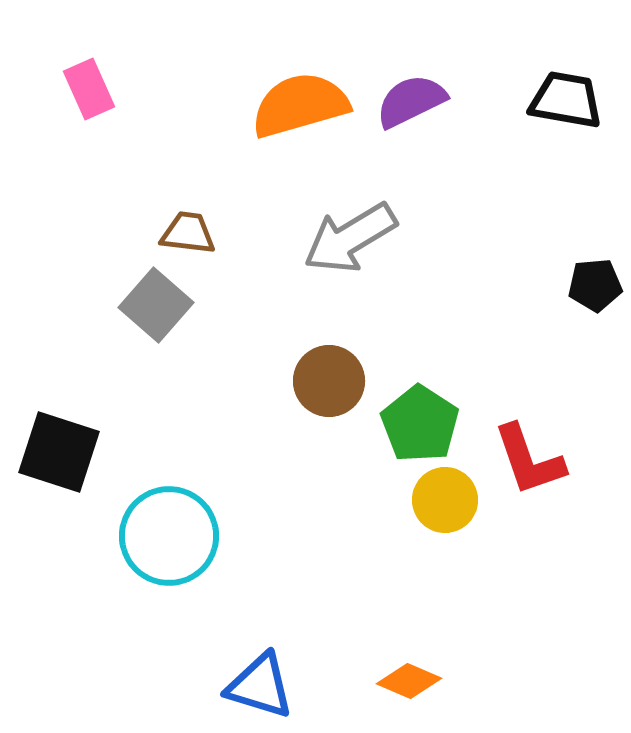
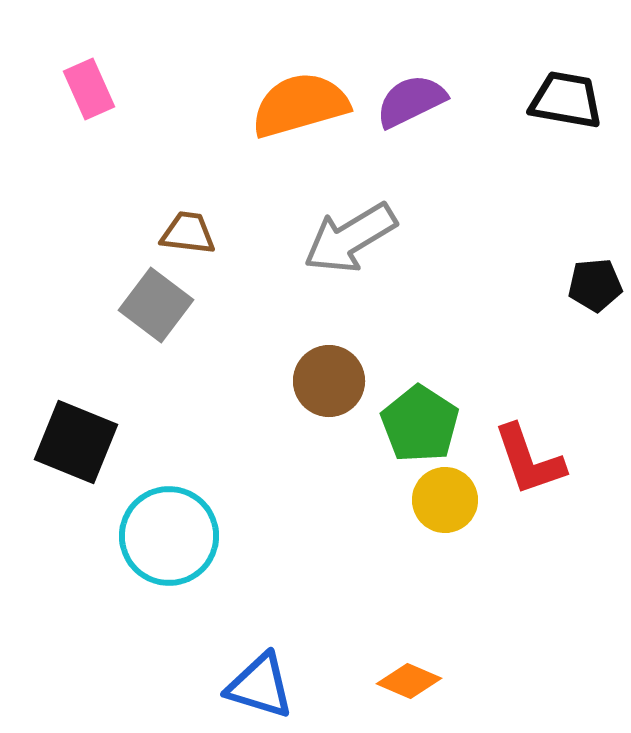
gray square: rotated 4 degrees counterclockwise
black square: moved 17 px right, 10 px up; rotated 4 degrees clockwise
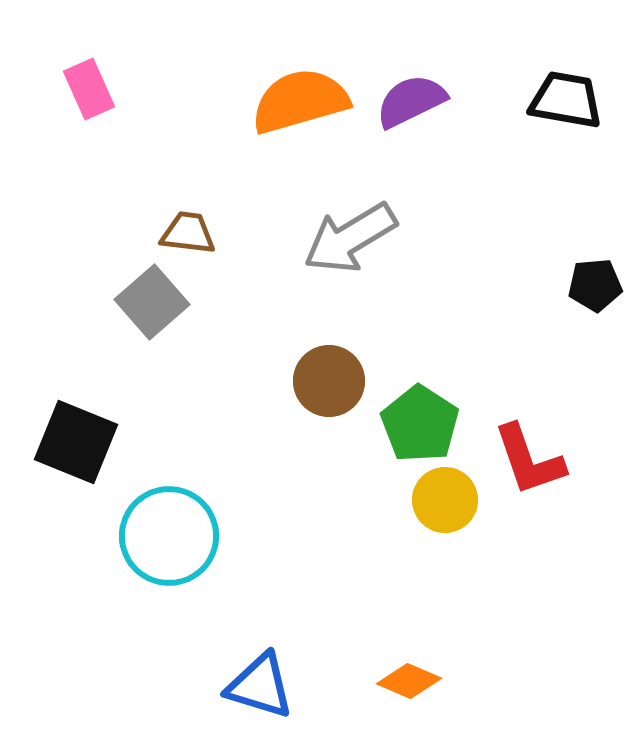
orange semicircle: moved 4 px up
gray square: moved 4 px left, 3 px up; rotated 12 degrees clockwise
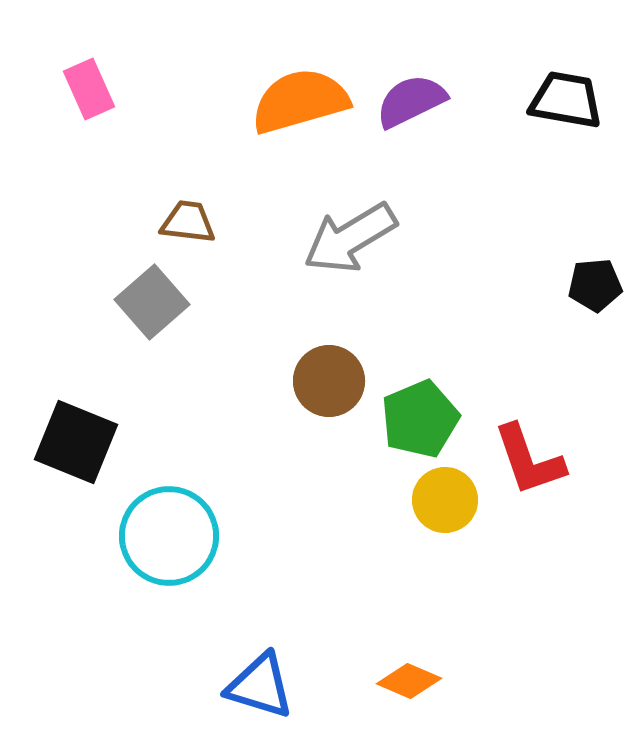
brown trapezoid: moved 11 px up
green pentagon: moved 5 px up; rotated 16 degrees clockwise
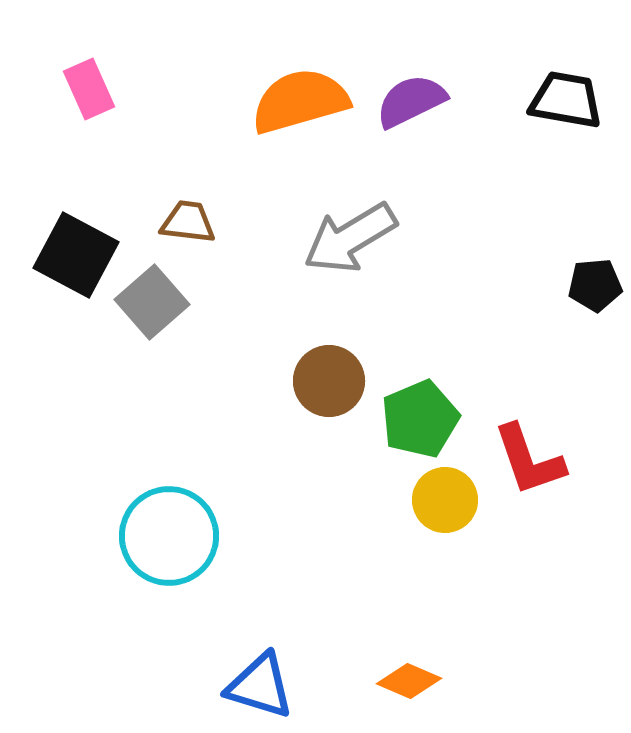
black square: moved 187 px up; rotated 6 degrees clockwise
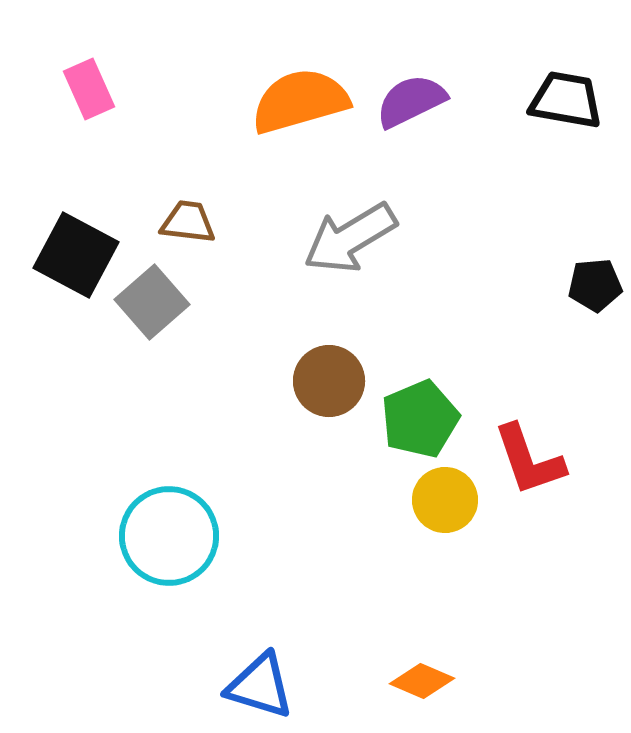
orange diamond: moved 13 px right
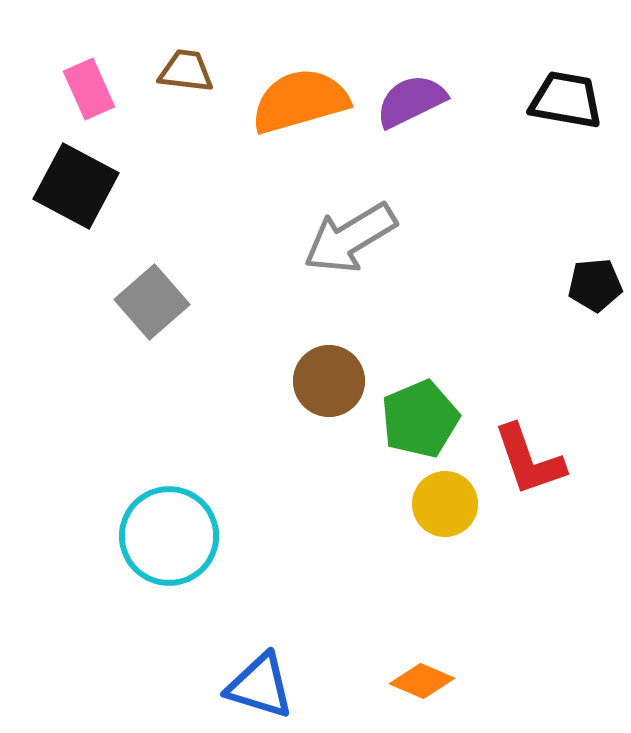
brown trapezoid: moved 2 px left, 151 px up
black square: moved 69 px up
yellow circle: moved 4 px down
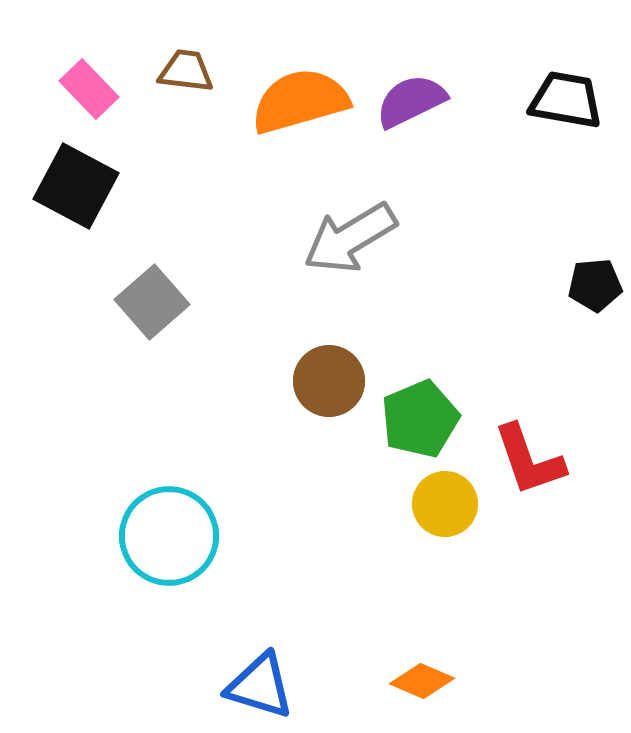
pink rectangle: rotated 20 degrees counterclockwise
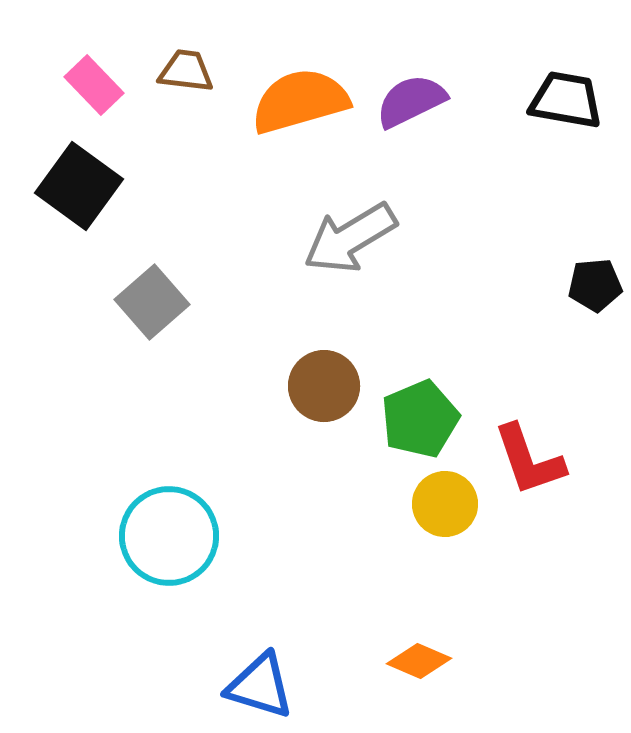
pink rectangle: moved 5 px right, 4 px up
black square: moved 3 px right; rotated 8 degrees clockwise
brown circle: moved 5 px left, 5 px down
orange diamond: moved 3 px left, 20 px up
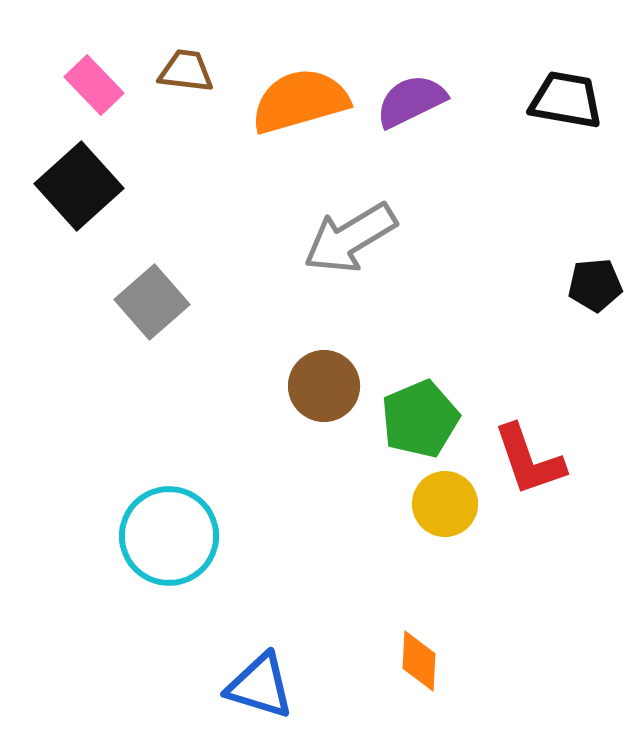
black square: rotated 12 degrees clockwise
orange diamond: rotated 70 degrees clockwise
